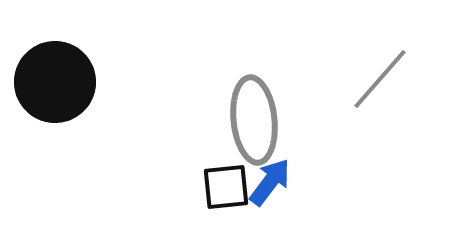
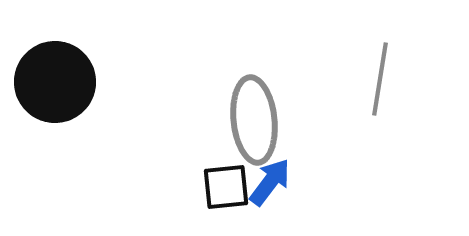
gray line: rotated 32 degrees counterclockwise
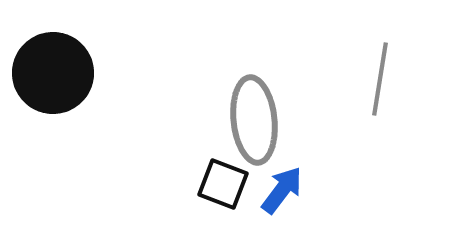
black circle: moved 2 px left, 9 px up
blue arrow: moved 12 px right, 8 px down
black square: moved 3 px left, 3 px up; rotated 27 degrees clockwise
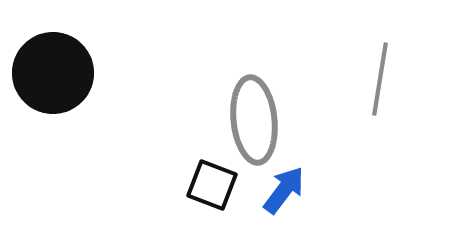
black square: moved 11 px left, 1 px down
blue arrow: moved 2 px right
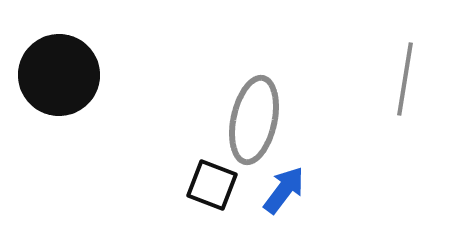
black circle: moved 6 px right, 2 px down
gray line: moved 25 px right
gray ellipse: rotated 18 degrees clockwise
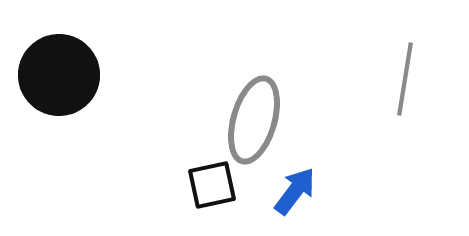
gray ellipse: rotated 4 degrees clockwise
black square: rotated 33 degrees counterclockwise
blue arrow: moved 11 px right, 1 px down
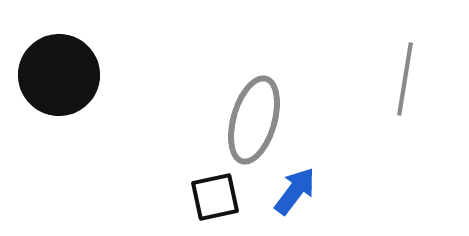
black square: moved 3 px right, 12 px down
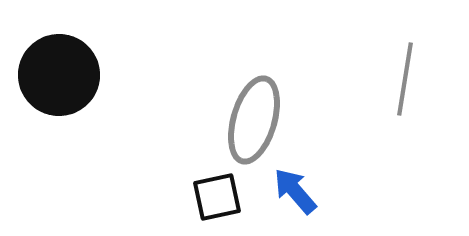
blue arrow: rotated 78 degrees counterclockwise
black square: moved 2 px right
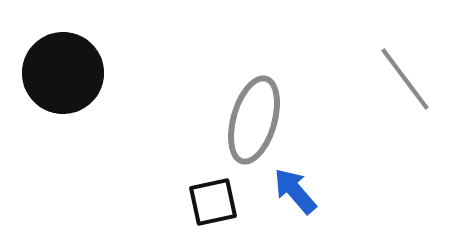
black circle: moved 4 px right, 2 px up
gray line: rotated 46 degrees counterclockwise
black square: moved 4 px left, 5 px down
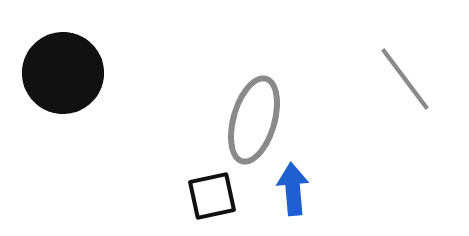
blue arrow: moved 2 px left, 2 px up; rotated 36 degrees clockwise
black square: moved 1 px left, 6 px up
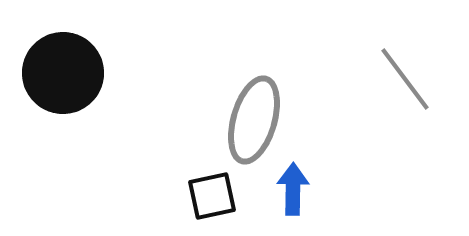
blue arrow: rotated 6 degrees clockwise
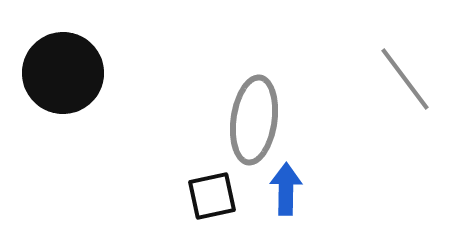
gray ellipse: rotated 8 degrees counterclockwise
blue arrow: moved 7 px left
